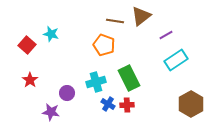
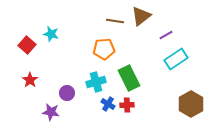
orange pentagon: moved 4 px down; rotated 25 degrees counterclockwise
cyan rectangle: moved 1 px up
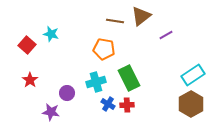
orange pentagon: rotated 15 degrees clockwise
cyan rectangle: moved 17 px right, 16 px down
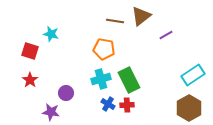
red square: moved 3 px right, 6 px down; rotated 24 degrees counterclockwise
green rectangle: moved 2 px down
cyan cross: moved 5 px right, 3 px up
purple circle: moved 1 px left
brown hexagon: moved 2 px left, 4 px down
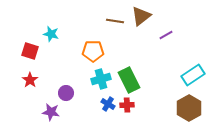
orange pentagon: moved 11 px left, 2 px down; rotated 10 degrees counterclockwise
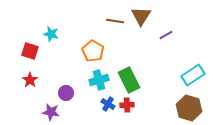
brown triangle: rotated 20 degrees counterclockwise
orange pentagon: rotated 30 degrees clockwise
cyan cross: moved 2 px left, 1 px down
brown hexagon: rotated 15 degrees counterclockwise
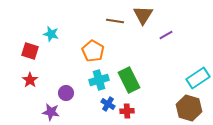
brown triangle: moved 2 px right, 1 px up
cyan rectangle: moved 5 px right, 3 px down
red cross: moved 6 px down
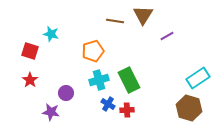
purple line: moved 1 px right, 1 px down
orange pentagon: rotated 25 degrees clockwise
red cross: moved 1 px up
